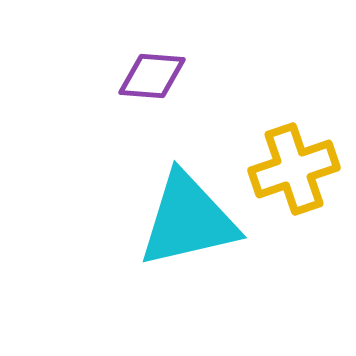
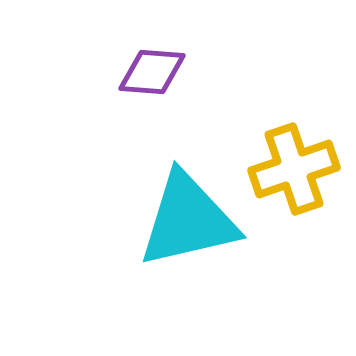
purple diamond: moved 4 px up
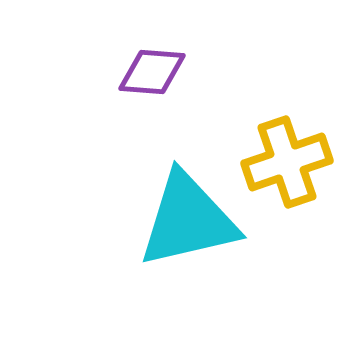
yellow cross: moved 7 px left, 7 px up
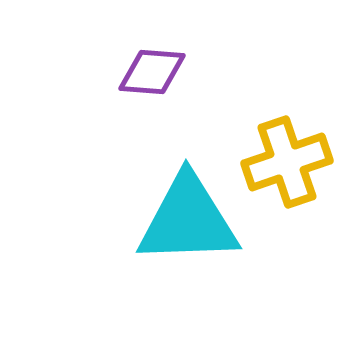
cyan triangle: rotated 11 degrees clockwise
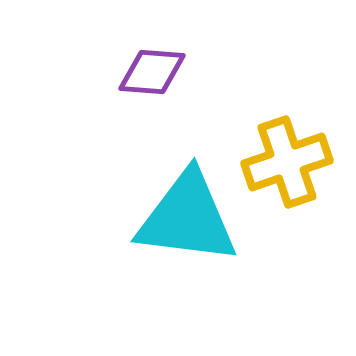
cyan triangle: moved 1 px left, 2 px up; rotated 9 degrees clockwise
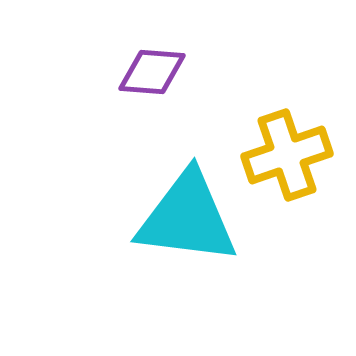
yellow cross: moved 7 px up
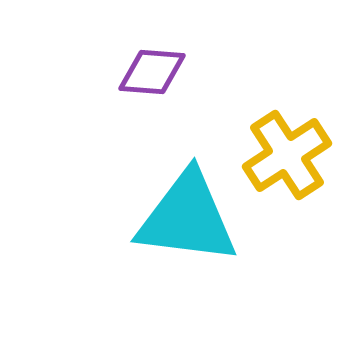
yellow cross: rotated 14 degrees counterclockwise
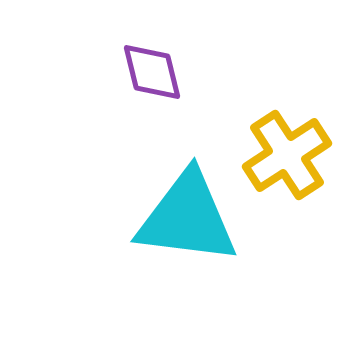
purple diamond: rotated 72 degrees clockwise
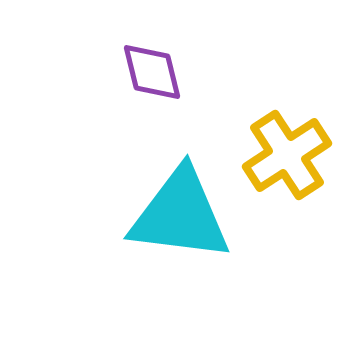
cyan triangle: moved 7 px left, 3 px up
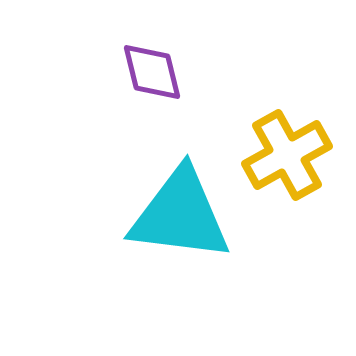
yellow cross: rotated 4 degrees clockwise
